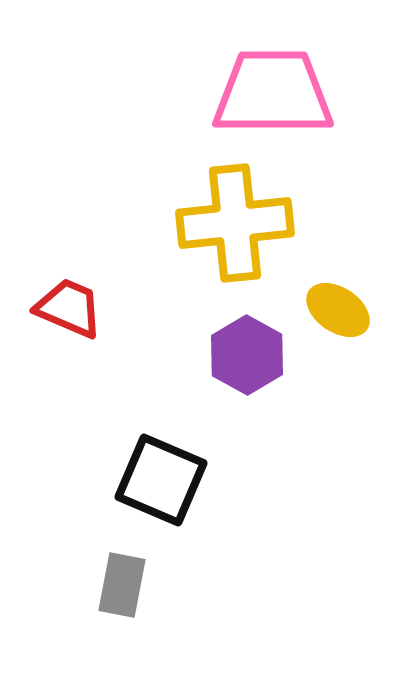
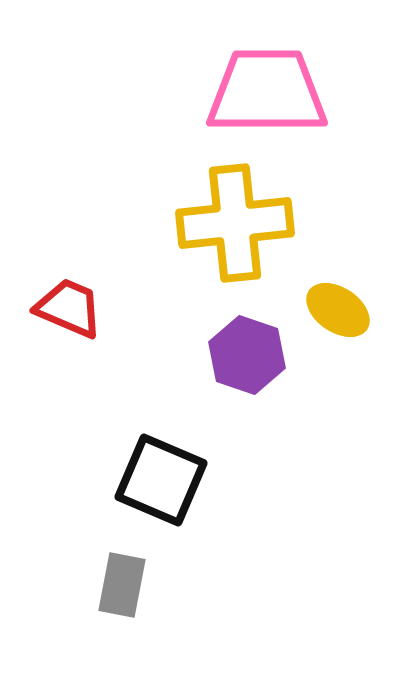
pink trapezoid: moved 6 px left, 1 px up
purple hexagon: rotated 10 degrees counterclockwise
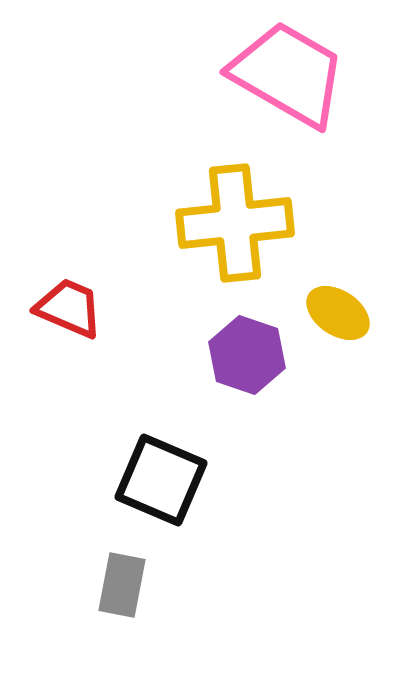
pink trapezoid: moved 21 px right, 18 px up; rotated 30 degrees clockwise
yellow ellipse: moved 3 px down
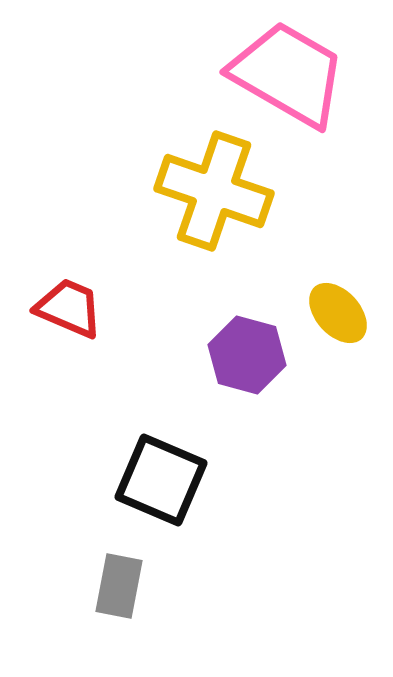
yellow cross: moved 21 px left, 32 px up; rotated 25 degrees clockwise
yellow ellipse: rotated 14 degrees clockwise
purple hexagon: rotated 4 degrees counterclockwise
gray rectangle: moved 3 px left, 1 px down
